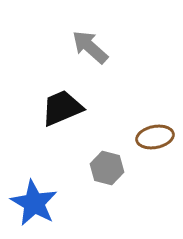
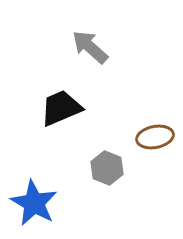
black trapezoid: moved 1 px left
gray hexagon: rotated 8 degrees clockwise
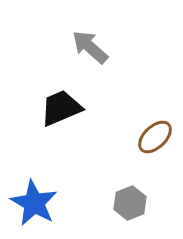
brown ellipse: rotated 33 degrees counterclockwise
gray hexagon: moved 23 px right, 35 px down; rotated 16 degrees clockwise
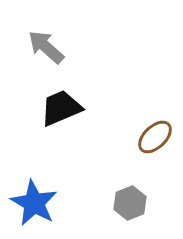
gray arrow: moved 44 px left
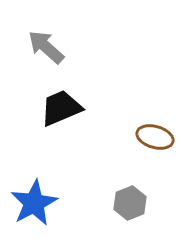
brown ellipse: rotated 60 degrees clockwise
blue star: rotated 15 degrees clockwise
